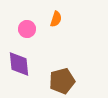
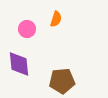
brown pentagon: rotated 10 degrees clockwise
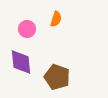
purple diamond: moved 2 px right, 2 px up
brown pentagon: moved 5 px left, 4 px up; rotated 25 degrees clockwise
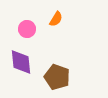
orange semicircle: rotated 14 degrees clockwise
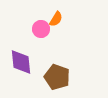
pink circle: moved 14 px right
